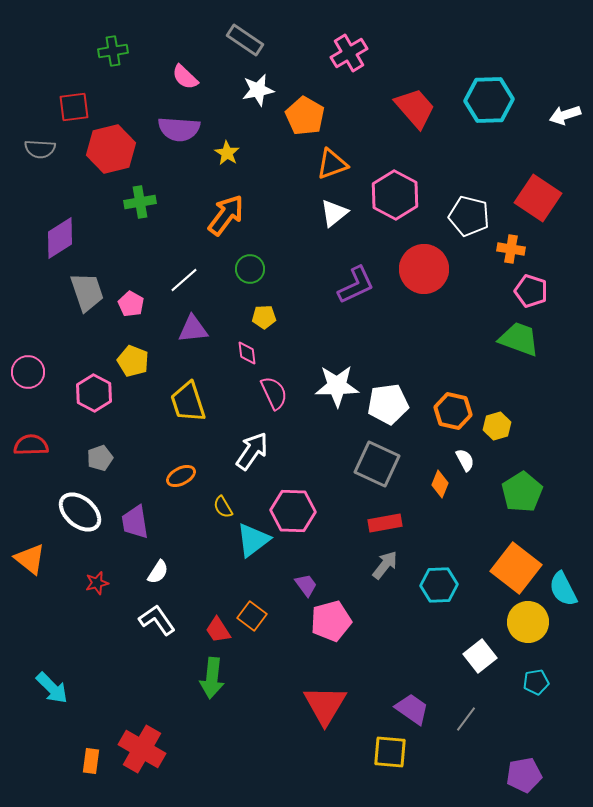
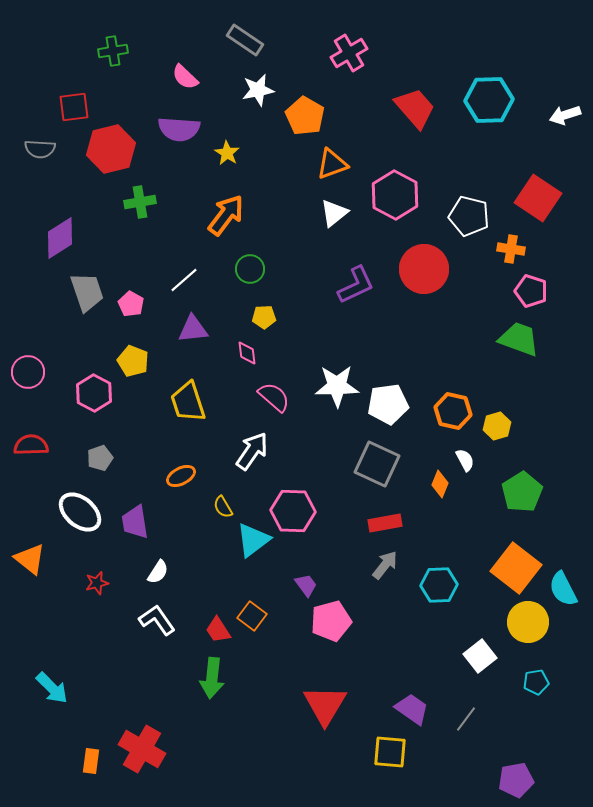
pink semicircle at (274, 393): moved 4 px down; rotated 24 degrees counterclockwise
purple pentagon at (524, 775): moved 8 px left, 5 px down
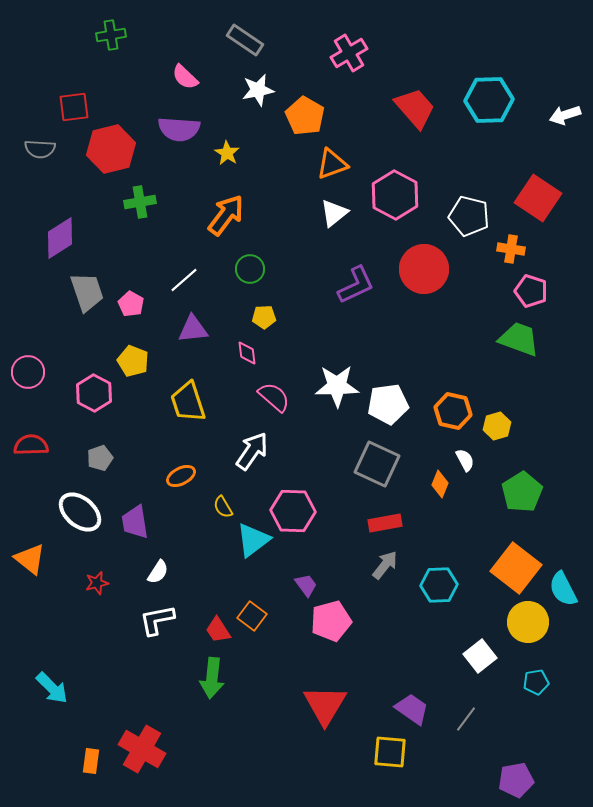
green cross at (113, 51): moved 2 px left, 16 px up
white L-shape at (157, 620): rotated 66 degrees counterclockwise
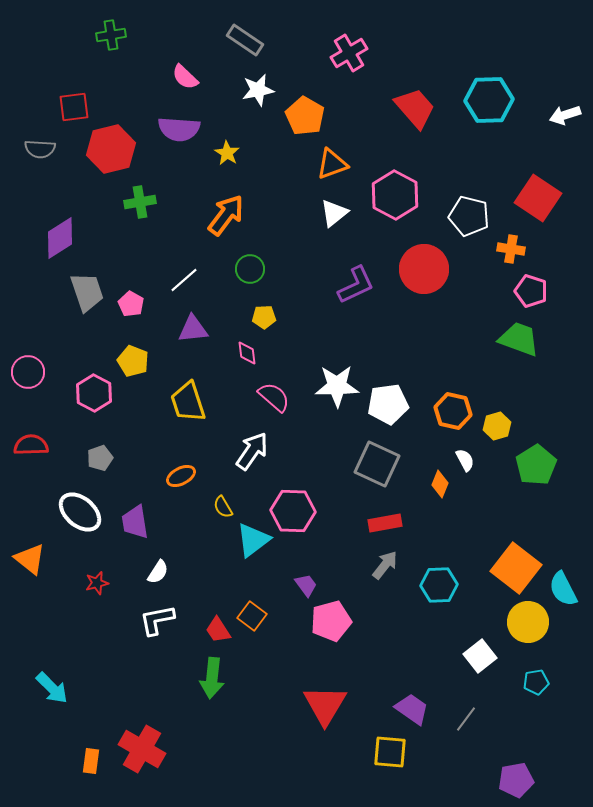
green pentagon at (522, 492): moved 14 px right, 27 px up
